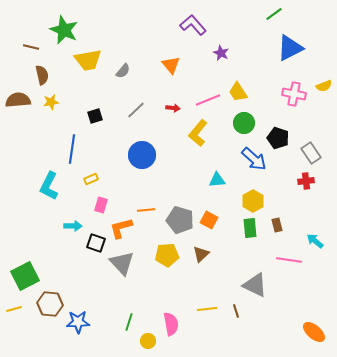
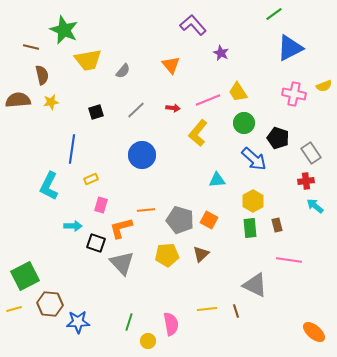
black square at (95, 116): moved 1 px right, 4 px up
cyan arrow at (315, 241): moved 35 px up
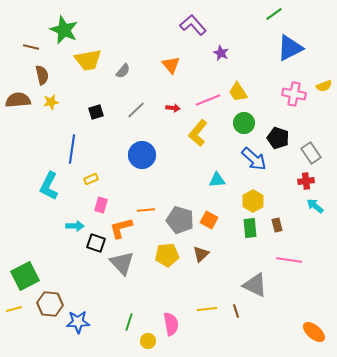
cyan arrow at (73, 226): moved 2 px right
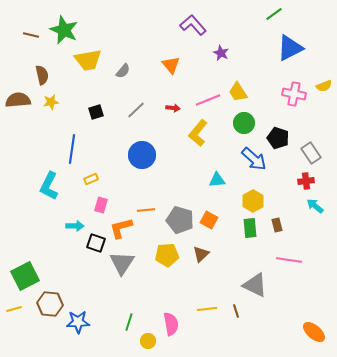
brown line at (31, 47): moved 12 px up
gray triangle at (122, 263): rotated 16 degrees clockwise
